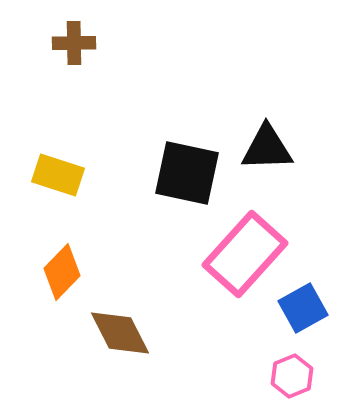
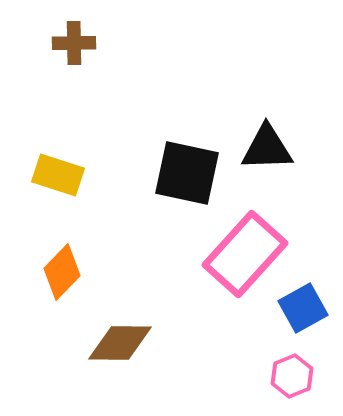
brown diamond: moved 10 px down; rotated 62 degrees counterclockwise
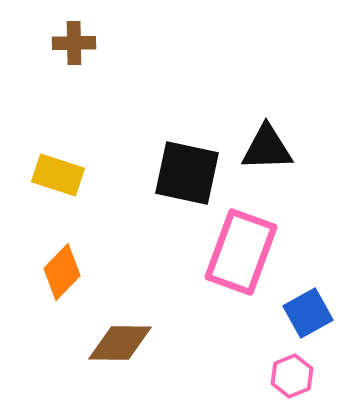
pink rectangle: moved 4 px left, 2 px up; rotated 22 degrees counterclockwise
blue square: moved 5 px right, 5 px down
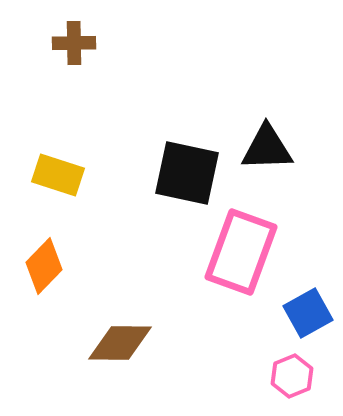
orange diamond: moved 18 px left, 6 px up
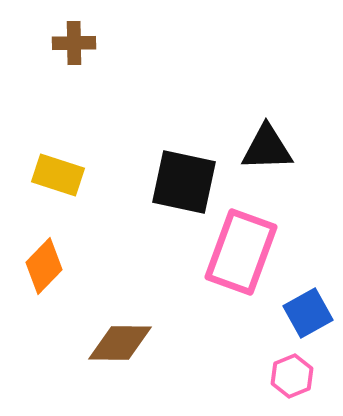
black square: moved 3 px left, 9 px down
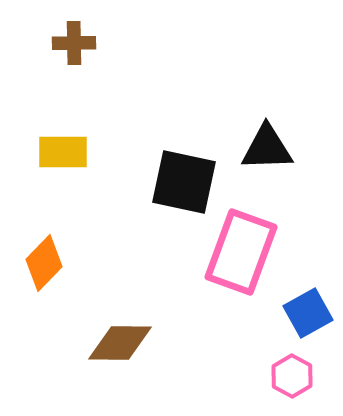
yellow rectangle: moved 5 px right, 23 px up; rotated 18 degrees counterclockwise
orange diamond: moved 3 px up
pink hexagon: rotated 9 degrees counterclockwise
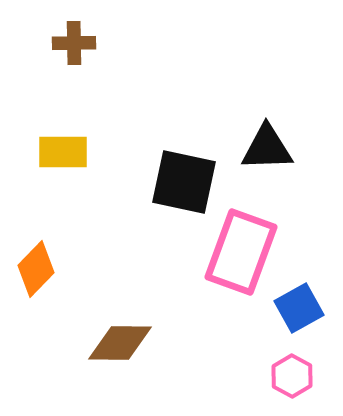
orange diamond: moved 8 px left, 6 px down
blue square: moved 9 px left, 5 px up
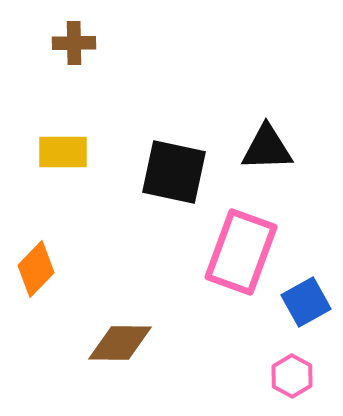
black square: moved 10 px left, 10 px up
blue square: moved 7 px right, 6 px up
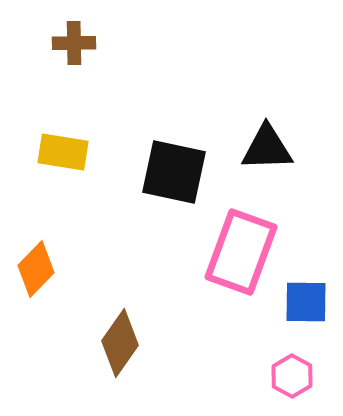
yellow rectangle: rotated 9 degrees clockwise
blue square: rotated 30 degrees clockwise
brown diamond: rotated 56 degrees counterclockwise
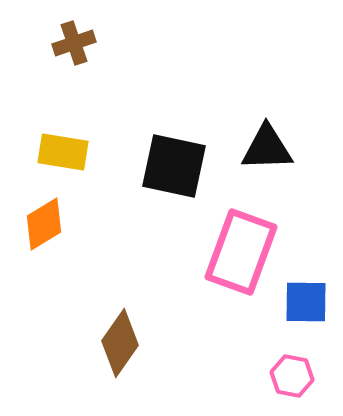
brown cross: rotated 18 degrees counterclockwise
black square: moved 6 px up
orange diamond: moved 8 px right, 45 px up; rotated 14 degrees clockwise
pink hexagon: rotated 18 degrees counterclockwise
